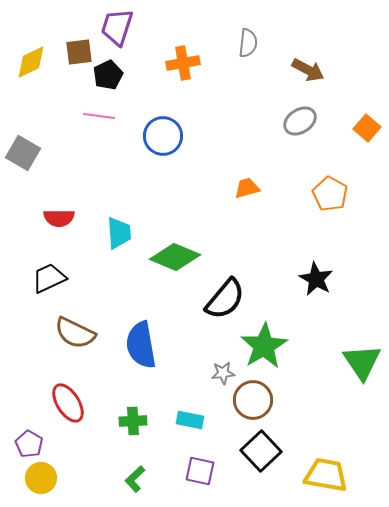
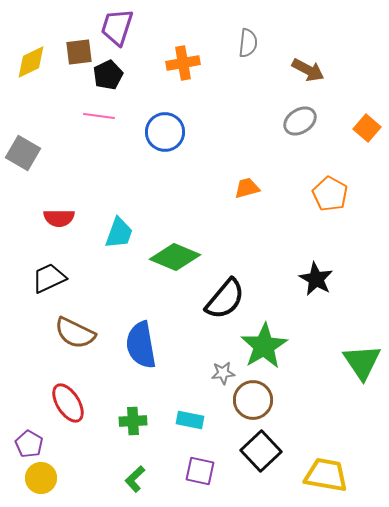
blue circle: moved 2 px right, 4 px up
cyan trapezoid: rotated 24 degrees clockwise
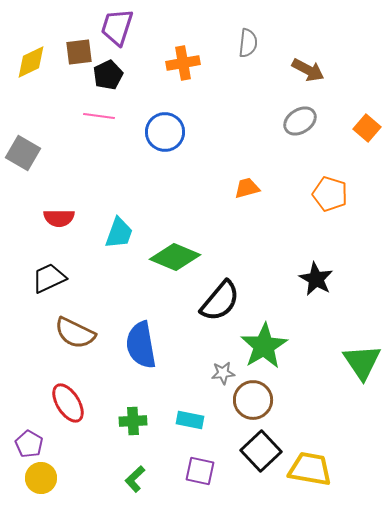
orange pentagon: rotated 12 degrees counterclockwise
black semicircle: moved 5 px left, 2 px down
yellow trapezoid: moved 16 px left, 6 px up
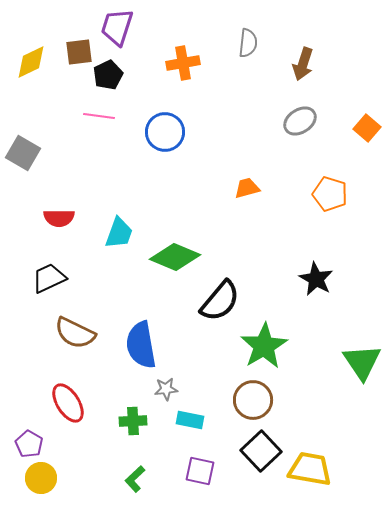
brown arrow: moved 5 px left, 6 px up; rotated 80 degrees clockwise
gray star: moved 57 px left, 16 px down
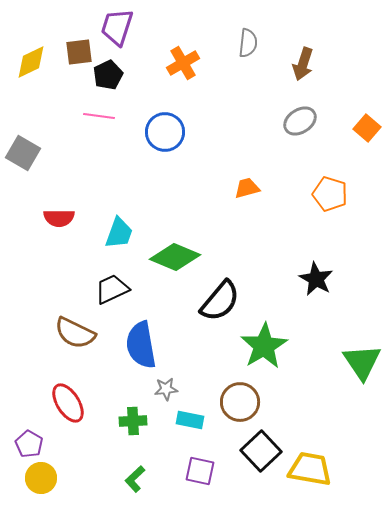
orange cross: rotated 20 degrees counterclockwise
black trapezoid: moved 63 px right, 11 px down
brown circle: moved 13 px left, 2 px down
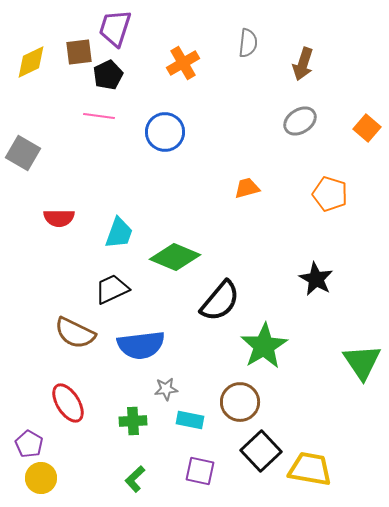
purple trapezoid: moved 2 px left, 1 px down
blue semicircle: rotated 87 degrees counterclockwise
